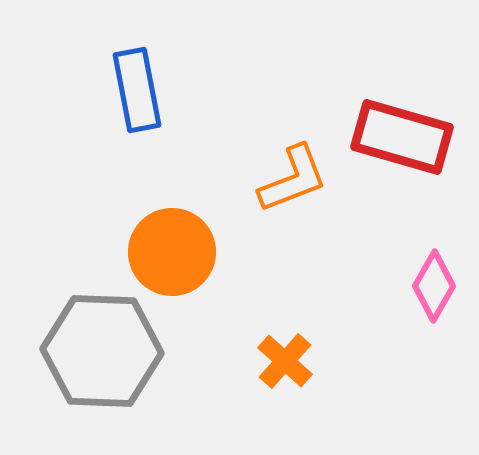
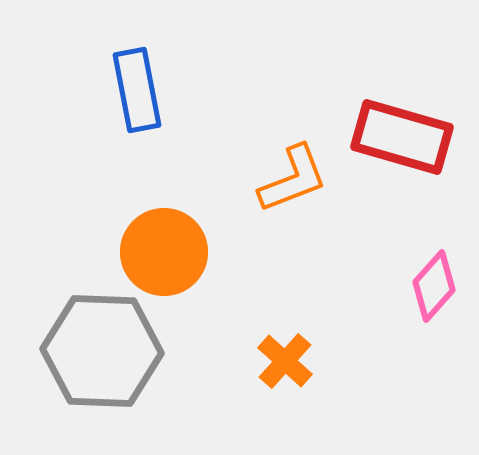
orange circle: moved 8 px left
pink diamond: rotated 12 degrees clockwise
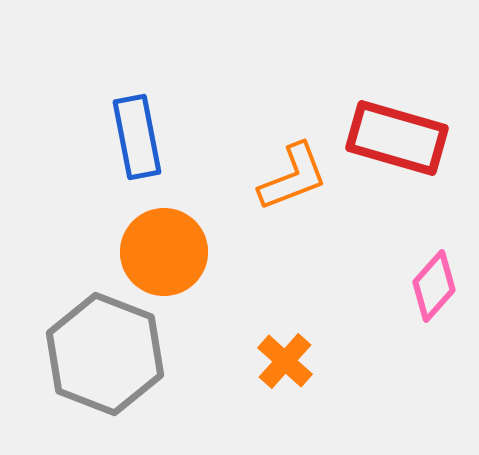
blue rectangle: moved 47 px down
red rectangle: moved 5 px left, 1 px down
orange L-shape: moved 2 px up
gray hexagon: moved 3 px right, 3 px down; rotated 19 degrees clockwise
